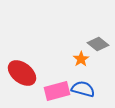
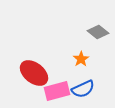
gray diamond: moved 12 px up
red ellipse: moved 12 px right
blue semicircle: rotated 140 degrees clockwise
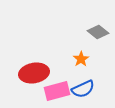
red ellipse: rotated 48 degrees counterclockwise
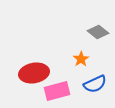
blue semicircle: moved 12 px right, 5 px up
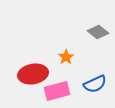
orange star: moved 15 px left, 2 px up
red ellipse: moved 1 px left, 1 px down
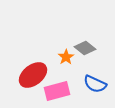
gray diamond: moved 13 px left, 16 px down
red ellipse: moved 1 px down; rotated 28 degrees counterclockwise
blue semicircle: rotated 50 degrees clockwise
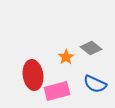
gray diamond: moved 6 px right
red ellipse: rotated 60 degrees counterclockwise
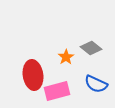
blue semicircle: moved 1 px right
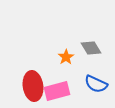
gray diamond: rotated 20 degrees clockwise
red ellipse: moved 11 px down
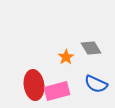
red ellipse: moved 1 px right, 1 px up
